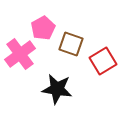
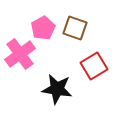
brown square: moved 4 px right, 16 px up
red square: moved 9 px left, 5 px down
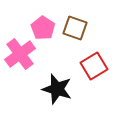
pink pentagon: rotated 10 degrees counterclockwise
black star: rotated 8 degrees clockwise
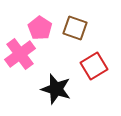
pink pentagon: moved 3 px left
black star: moved 1 px left
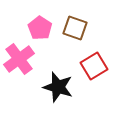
pink cross: moved 1 px left, 5 px down
black star: moved 2 px right, 2 px up
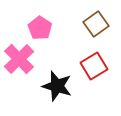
brown square: moved 21 px right, 4 px up; rotated 35 degrees clockwise
pink cross: rotated 8 degrees counterclockwise
black star: moved 1 px left, 1 px up
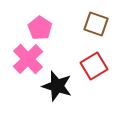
brown square: rotated 35 degrees counterclockwise
pink cross: moved 9 px right
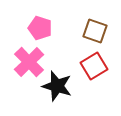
brown square: moved 1 px left, 7 px down
pink pentagon: rotated 15 degrees counterclockwise
pink cross: moved 1 px right, 3 px down
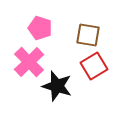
brown square: moved 7 px left, 4 px down; rotated 10 degrees counterclockwise
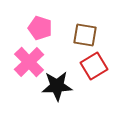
brown square: moved 3 px left
black star: rotated 20 degrees counterclockwise
